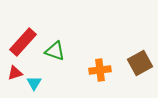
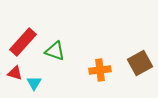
red triangle: rotated 35 degrees clockwise
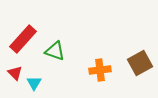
red rectangle: moved 3 px up
red triangle: rotated 28 degrees clockwise
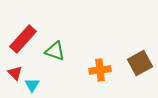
cyan triangle: moved 2 px left, 2 px down
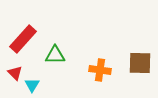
green triangle: moved 4 px down; rotated 20 degrees counterclockwise
brown square: rotated 30 degrees clockwise
orange cross: rotated 15 degrees clockwise
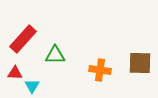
red triangle: rotated 42 degrees counterclockwise
cyan triangle: moved 1 px down
